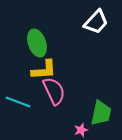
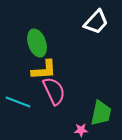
pink star: rotated 16 degrees clockwise
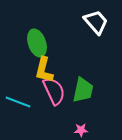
white trapezoid: rotated 84 degrees counterclockwise
yellow L-shape: rotated 108 degrees clockwise
green trapezoid: moved 18 px left, 23 px up
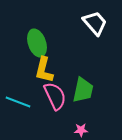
white trapezoid: moved 1 px left, 1 px down
pink semicircle: moved 1 px right, 5 px down
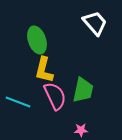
green ellipse: moved 3 px up
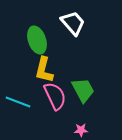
white trapezoid: moved 22 px left
green trapezoid: rotated 40 degrees counterclockwise
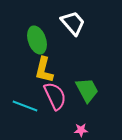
green trapezoid: moved 4 px right
cyan line: moved 7 px right, 4 px down
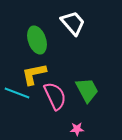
yellow L-shape: moved 10 px left, 4 px down; rotated 64 degrees clockwise
cyan line: moved 8 px left, 13 px up
pink star: moved 4 px left, 1 px up
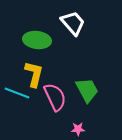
green ellipse: rotated 64 degrees counterclockwise
yellow L-shape: rotated 116 degrees clockwise
pink semicircle: moved 1 px down
pink star: moved 1 px right
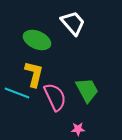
green ellipse: rotated 16 degrees clockwise
